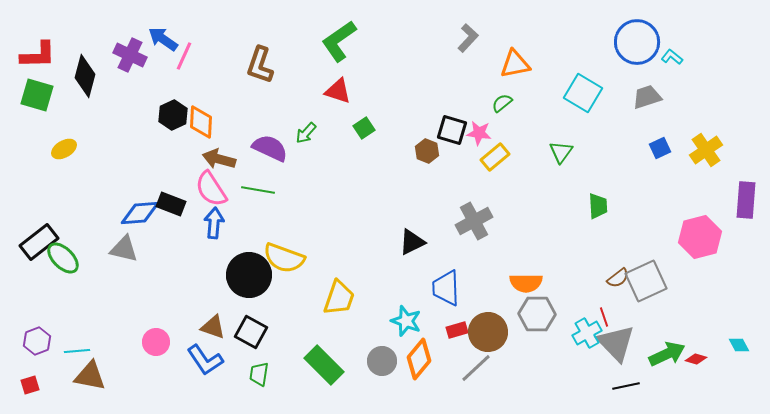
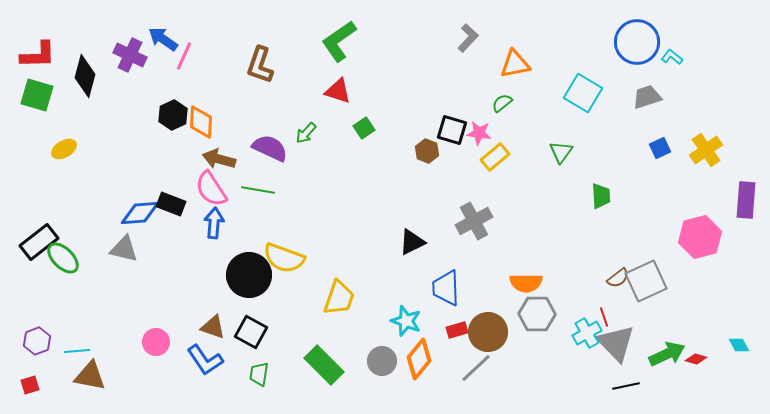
green trapezoid at (598, 206): moved 3 px right, 10 px up
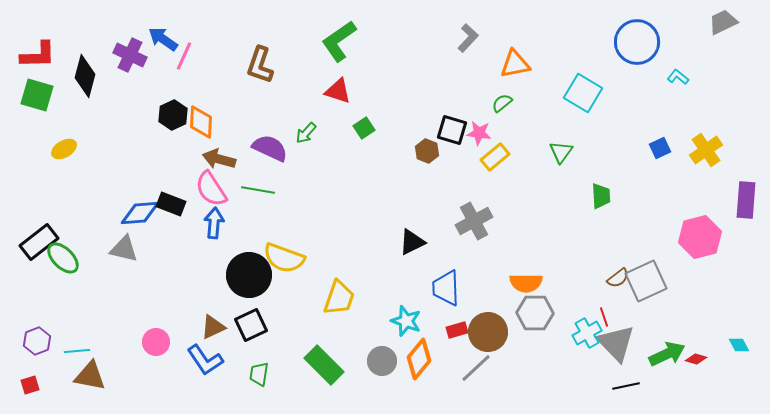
cyan L-shape at (672, 57): moved 6 px right, 20 px down
gray trapezoid at (647, 97): moved 76 px right, 75 px up; rotated 8 degrees counterclockwise
gray hexagon at (537, 314): moved 2 px left, 1 px up
brown triangle at (213, 327): rotated 44 degrees counterclockwise
black square at (251, 332): moved 7 px up; rotated 36 degrees clockwise
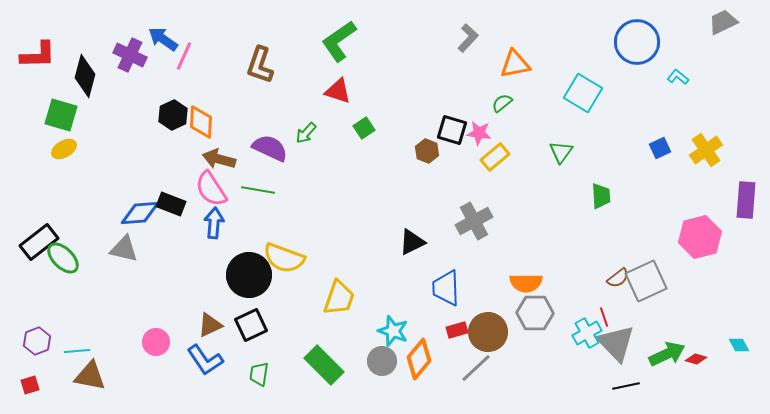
green square at (37, 95): moved 24 px right, 20 px down
cyan star at (406, 321): moved 13 px left, 10 px down
brown triangle at (213, 327): moved 3 px left, 2 px up
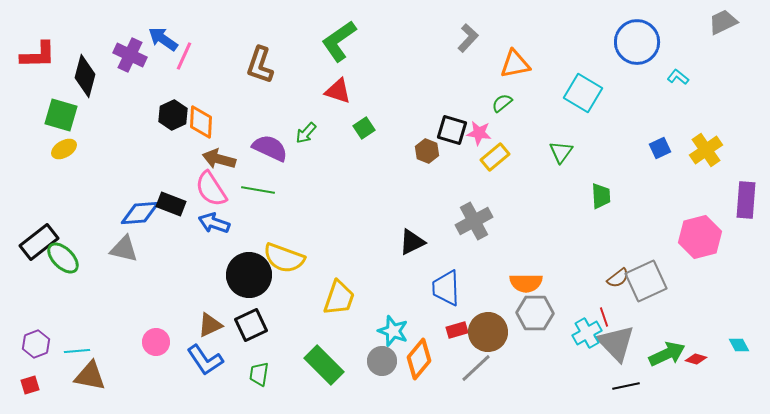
blue arrow at (214, 223): rotated 76 degrees counterclockwise
purple hexagon at (37, 341): moved 1 px left, 3 px down
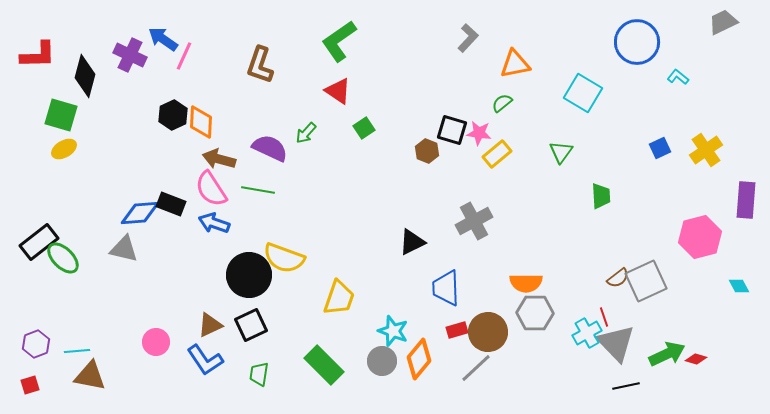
red triangle at (338, 91): rotated 16 degrees clockwise
yellow rectangle at (495, 157): moved 2 px right, 3 px up
cyan diamond at (739, 345): moved 59 px up
